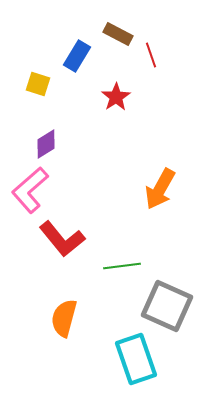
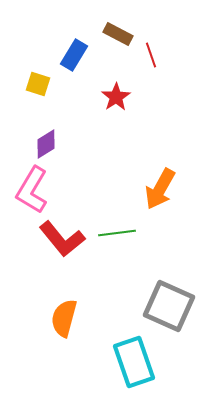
blue rectangle: moved 3 px left, 1 px up
pink L-shape: moved 2 px right; rotated 18 degrees counterclockwise
green line: moved 5 px left, 33 px up
gray square: moved 2 px right
cyan rectangle: moved 2 px left, 3 px down
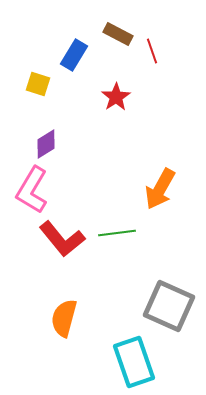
red line: moved 1 px right, 4 px up
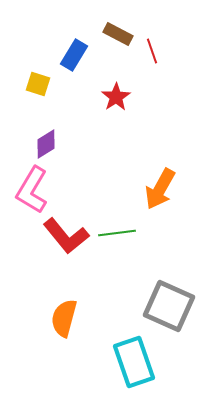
red L-shape: moved 4 px right, 3 px up
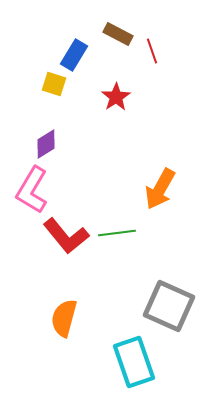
yellow square: moved 16 px right
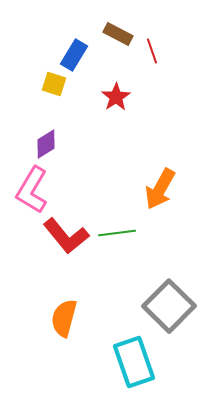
gray square: rotated 21 degrees clockwise
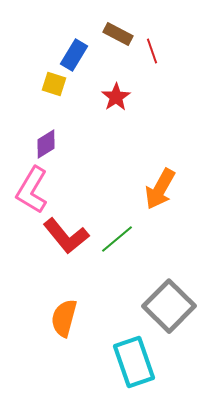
green line: moved 6 px down; rotated 33 degrees counterclockwise
